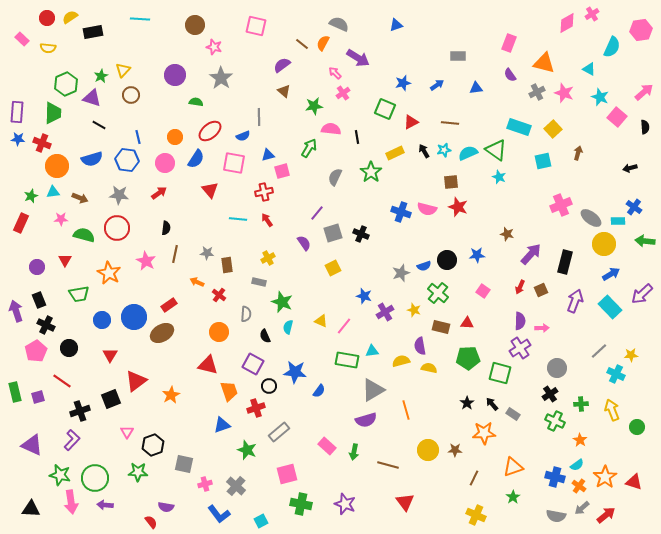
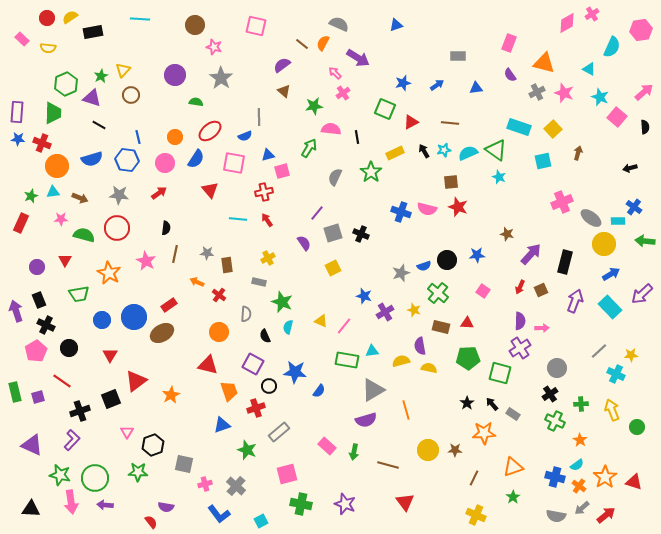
blue semicircle at (243, 136): moved 2 px right
pink cross at (561, 205): moved 1 px right, 3 px up
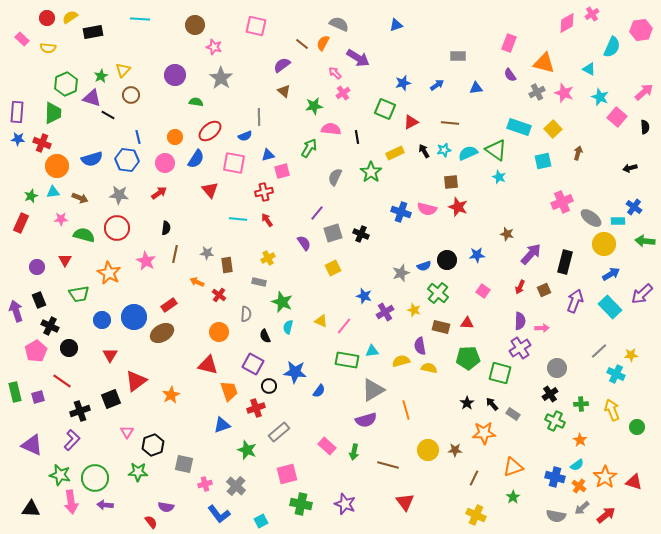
black line at (99, 125): moved 9 px right, 10 px up
brown square at (541, 290): moved 3 px right
black cross at (46, 325): moved 4 px right, 1 px down
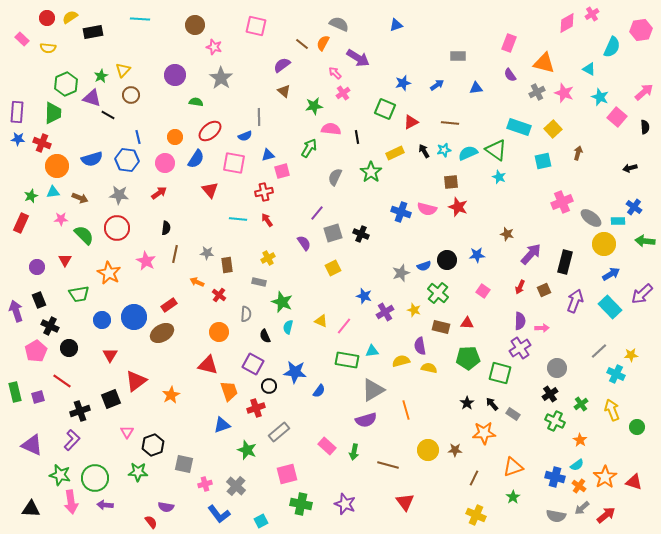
green semicircle at (84, 235): rotated 30 degrees clockwise
green cross at (581, 404): rotated 32 degrees counterclockwise
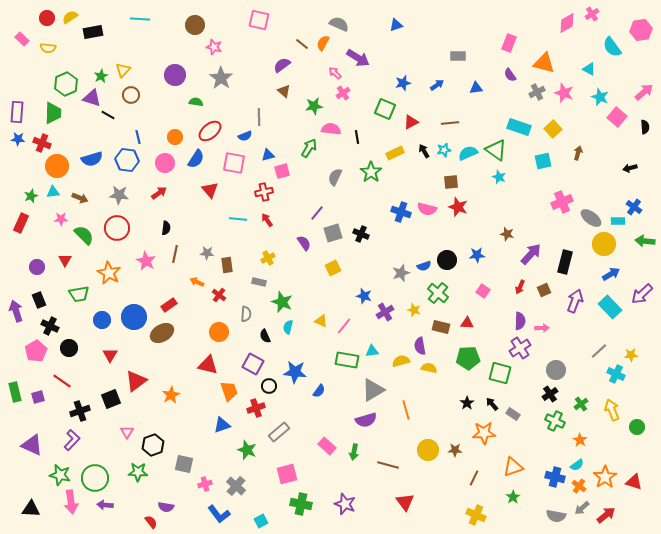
pink square at (256, 26): moved 3 px right, 6 px up
cyan semicircle at (612, 47): rotated 120 degrees clockwise
brown line at (450, 123): rotated 12 degrees counterclockwise
gray circle at (557, 368): moved 1 px left, 2 px down
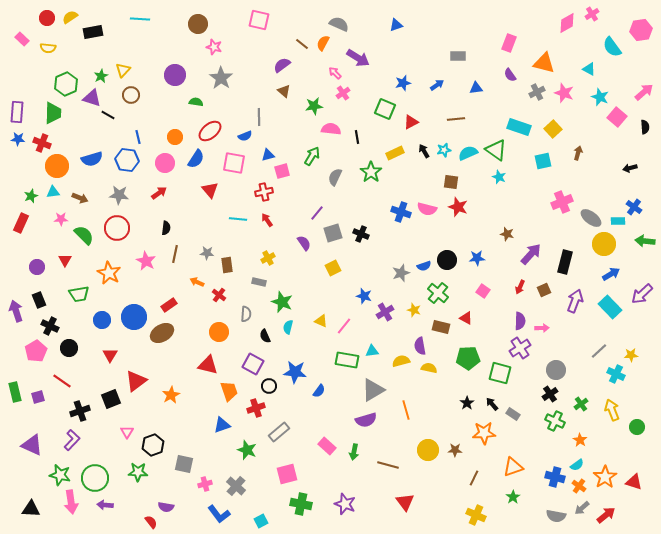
brown circle at (195, 25): moved 3 px right, 1 px up
brown line at (450, 123): moved 6 px right, 4 px up
green arrow at (309, 148): moved 3 px right, 8 px down
brown square at (451, 182): rotated 14 degrees clockwise
blue star at (477, 255): moved 3 px down
red triangle at (467, 323): moved 1 px left, 5 px up; rotated 24 degrees clockwise
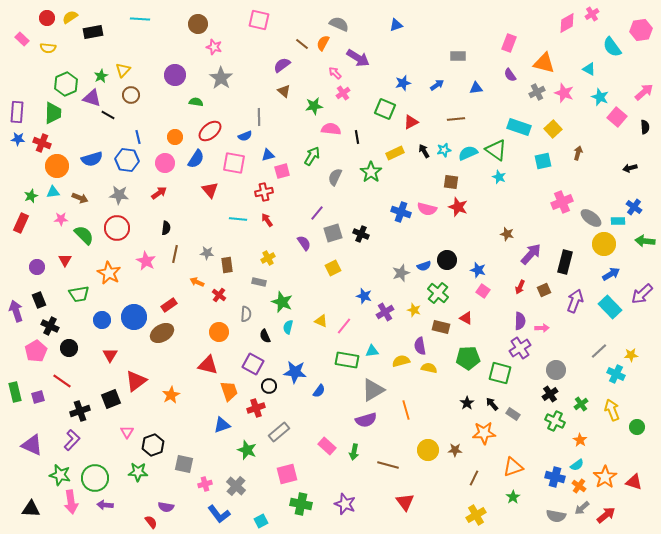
blue star at (477, 258): moved 1 px right, 12 px down; rotated 21 degrees clockwise
yellow cross at (476, 515): rotated 36 degrees clockwise
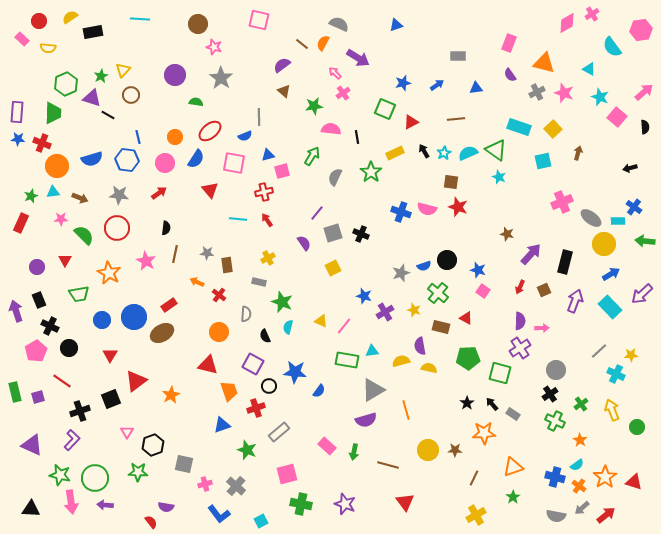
red circle at (47, 18): moved 8 px left, 3 px down
cyan star at (444, 150): moved 3 px down; rotated 16 degrees counterclockwise
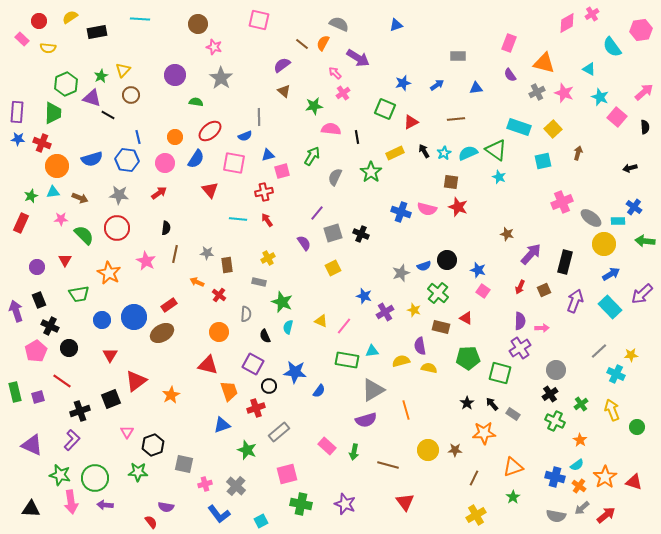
black rectangle at (93, 32): moved 4 px right
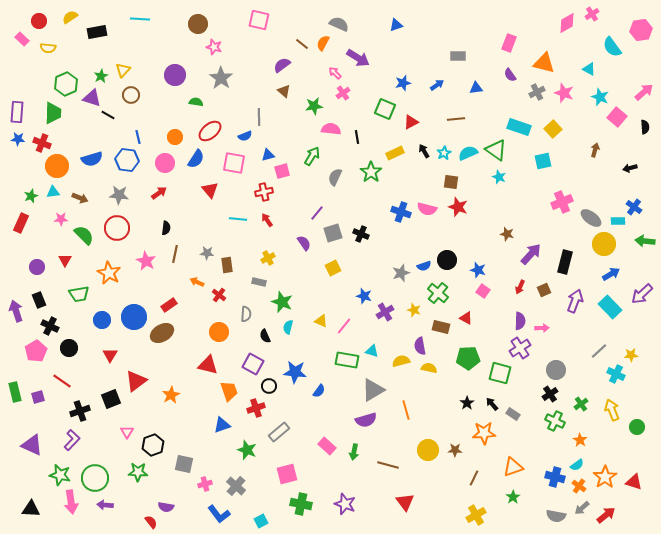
brown arrow at (578, 153): moved 17 px right, 3 px up
cyan triangle at (372, 351): rotated 24 degrees clockwise
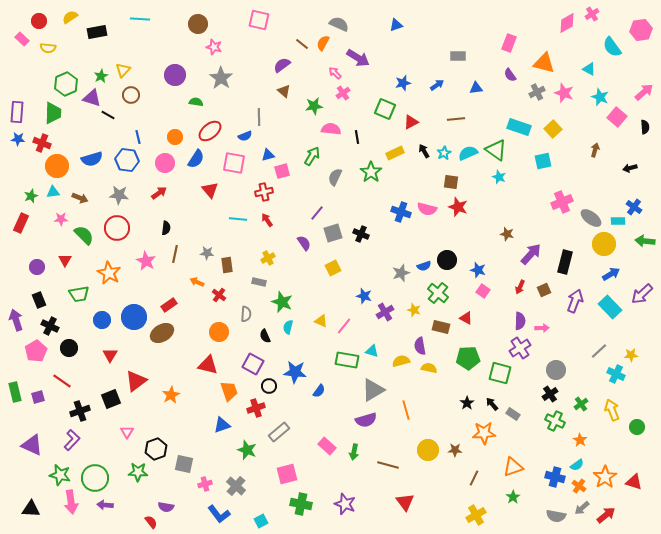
purple arrow at (16, 311): moved 9 px down
black hexagon at (153, 445): moved 3 px right, 4 px down
